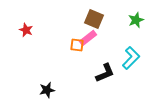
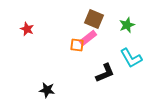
green star: moved 9 px left, 5 px down
red star: moved 1 px right, 1 px up
cyan L-shape: rotated 105 degrees clockwise
black star: rotated 21 degrees clockwise
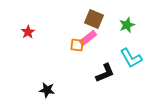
red star: moved 1 px right, 3 px down; rotated 16 degrees clockwise
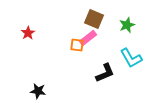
red star: moved 1 px down
black star: moved 9 px left, 1 px down
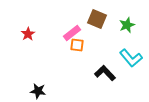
brown square: moved 3 px right
red star: moved 1 px down
pink rectangle: moved 16 px left, 5 px up
cyan L-shape: rotated 10 degrees counterclockwise
black L-shape: rotated 110 degrees counterclockwise
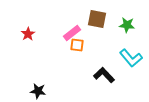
brown square: rotated 12 degrees counterclockwise
green star: rotated 28 degrees clockwise
black L-shape: moved 1 px left, 2 px down
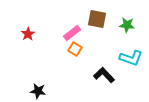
orange square: moved 2 px left, 4 px down; rotated 24 degrees clockwise
cyan L-shape: rotated 30 degrees counterclockwise
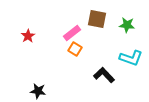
red star: moved 2 px down
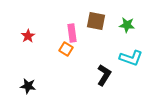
brown square: moved 1 px left, 2 px down
pink rectangle: rotated 60 degrees counterclockwise
orange square: moved 9 px left
black L-shape: rotated 75 degrees clockwise
black star: moved 10 px left, 5 px up
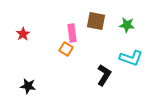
red star: moved 5 px left, 2 px up
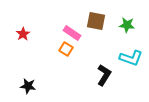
pink rectangle: rotated 48 degrees counterclockwise
